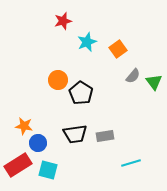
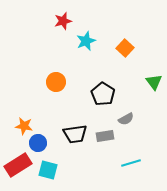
cyan star: moved 1 px left, 1 px up
orange square: moved 7 px right, 1 px up; rotated 12 degrees counterclockwise
gray semicircle: moved 7 px left, 43 px down; rotated 21 degrees clockwise
orange circle: moved 2 px left, 2 px down
black pentagon: moved 22 px right, 1 px down
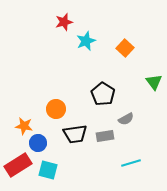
red star: moved 1 px right, 1 px down
orange circle: moved 27 px down
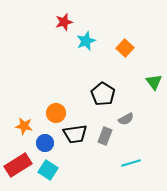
orange circle: moved 4 px down
gray rectangle: rotated 60 degrees counterclockwise
blue circle: moved 7 px right
cyan square: rotated 18 degrees clockwise
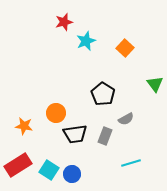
green triangle: moved 1 px right, 2 px down
blue circle: moved 27 px right, 31 px down
cyan square: moved 1 px right
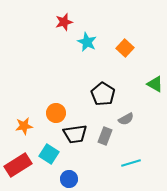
cyan star: moved 1 px right, 1 px down; rotated 24 degrees counterclockwise
green triangle: rotated 24 degrees counterclockwise
orange star: rotated 18 degrees counterclockwise
cyan square: moved 16 px up
blue circle: moved 3 px left, 5 px down
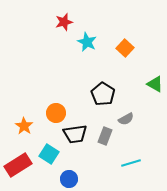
orange star: rotated 30 degrees counterclockwise
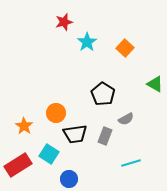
cyan star: rotated 12 degrees clockwise
